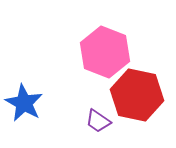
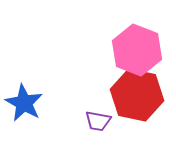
pink hexagon: moved 32 px right, 2 px up
purple trapezoid: rotated 24 degrees counterclockwise
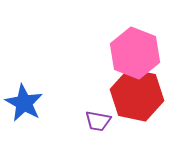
pink hexagon: moved 2 px left, 3 px down
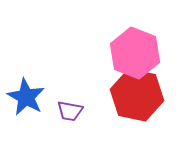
blue star: moved 2 px right, 6 px up
purple trapezoid: moved 28 px left, 10 px up
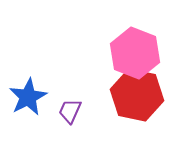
blue star: moved 2 px right; rotated 15 degrees clockwise
purple trapezoid: rotated 104 degrees clockwise
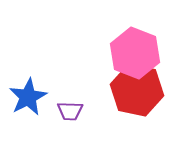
red hexagon: moved 5 px up
purple trapezoid: rotated 112 degrees counterclockwise
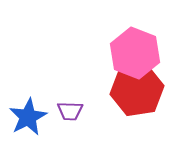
red hexagon: rotated 21 degrees counterclockwise
blue star: moved 20 px down
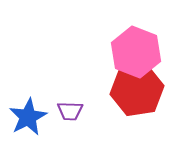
pink hexagon: moved 1 px right, 1 px up
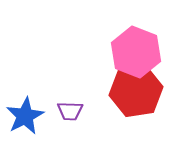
red hexagon: moved 1 px left, 1 px down
blue star: moved 3 px left, 1 px up
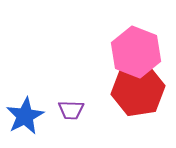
red hexagon: moved 2 px right, 1 px up
purple trapezoid: moved 1 px right, 1 px up
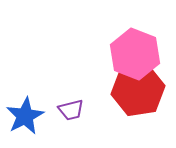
pink hexagon: moved 1 px left, 2 px down
purple trapezoid: rotated 16 degrees counterclockwise
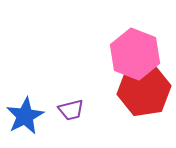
red hexagon: moved 6 px right
